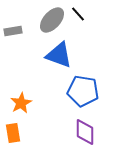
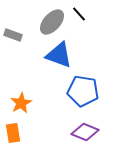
black line: moved 1 px right
gray ellipse: moved 2 px down
gray rectangle: moved 4 px down; rotated 30 degrees clockwise
purple diamond: rotated 68 degrees counterclockwise
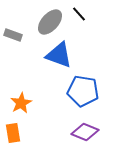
gray ellipse: moved 2 px left
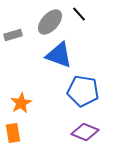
gray rectangle: rotated 36 degrees counterclockwise
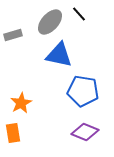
blue triangle: rotated 8 degrees counterclockwise
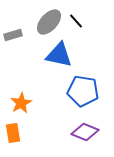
black line: moved 3 px left, 7 px down
gray ellipse: moved 1 px left
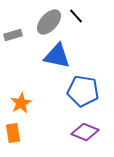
black line: moved 5 px up
blue triangle: moved 2 px left, 1 px down
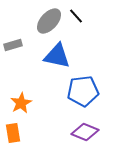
gray ellipse: moved 1 px up
gray rectangle: moved 10 px down
blue pentagon: rotated 16 degrees counterclockwise
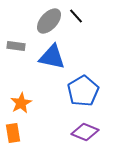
gray rectangle: moved 3 px right, 1 px down; rotated 24 degrees clockwise
blue triangle: moved 5 px left, 1 px down
blue pentagon: rotated 24 degrees counterclockwise
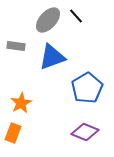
gray ellipse: moved 1 px left, 1 px up
blue triangle: rotated 32 degrees counterclockwise
blue pentagon: moved 4 px right, 3 px up
orange rectangle: rotated 30 degrees clockwise
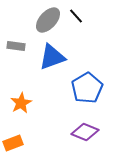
orange rectangle: moved 10 px down; rotated 48 degrees clockwise
